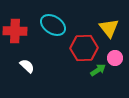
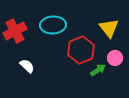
cyan ellipse: rotated 35 degrees counterclockwise
red cross: rotated 30 degrees counterclockwise
red hexagon: moved 3 px left, 2 px down; rotated 20 degrees counterclockwise
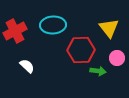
red hexagon: rotated 20 degrees clockwise
pink circle: moved 2 px right
green arrow: moved 1 px down; rotated 42 degrees clockwise
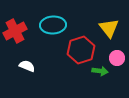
red hexagon: rotated 16 degrees counterclockwise
white semicircle: rotated 21 degrees counterclockwise
green arrow: moved 2 px right
